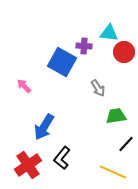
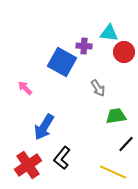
pink arrow: moved 1 px right, 2 px down
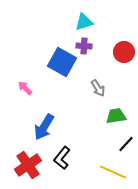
cyan triangle: moved 25 px left, 11 px up; rotated 24 degrees counterclockwise
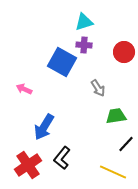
purple cross: moved 1 px up
pink arrow: moved 1 px left, 1 px down; rotated 21 degrees counterclockwise
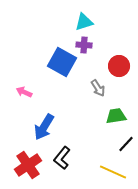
red circle: moved 5 px left, 14 px down
pink arrow: moved 3 px down
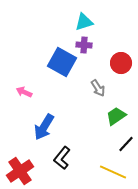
red circle: moved 2 px right, 3 px up
green trapezoid: rotated 25 degrees counterclockwise
red cross: moved 8 px left, 6 px down
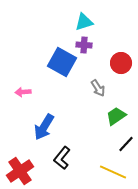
pink arrow: moved 1 px left; rotated 28 degrees counterclockwise
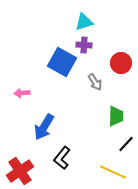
gray arrow: moved 3 px left, 6 px up
pink arrow: moved 1 px left, 1 px down
green trapezoid: rotated 125 degrees clockwise
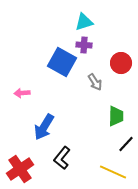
red cross: moved 2 px up
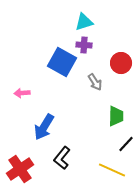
yellow line: moved 1 px left, 2 px up
